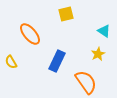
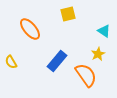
yellow square: moved 2 px right
orange ellipse: moved 5 px up
blue rectangle: rotated 15 degrees clockwise
orange semicircle: moved 7 px up
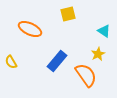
orange ellipse: rotated 25 degrees counterclockwise
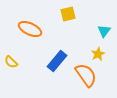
cyan triangle: rotated 32 degrees clockwise
yellow semicircle: rotated 16 degrees counterclockwise
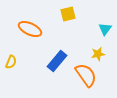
cyan triangle: moved 1 px right, 2 px up
yellow star: rotated 16 degrees clockwise
yellow semicircle: rotated 112 degrees counterclockwise
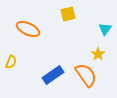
orange ellipse: moved 2 px left
yellow star: rotated 24 degrees counterclockwise
blue rectangle: moved 4 px left, 14 px down; rotated 15 degrees clockwise
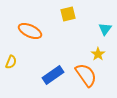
orange ellipse: moved 2 px right, 2 px down
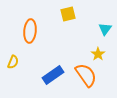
orange ellipse: rotated 70 degrees clockwise
yellow semicircle: moved 2 px right
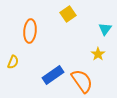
yellow square: rotated 21 degrees counterclockwise
orange semicircle: moved 4 px left, 6 px down
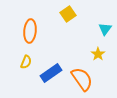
yellow semicircle: moved 13 px right
blue rectangle: moved 2 px left, 2 px up
orange semicircle: moved 2 px up
